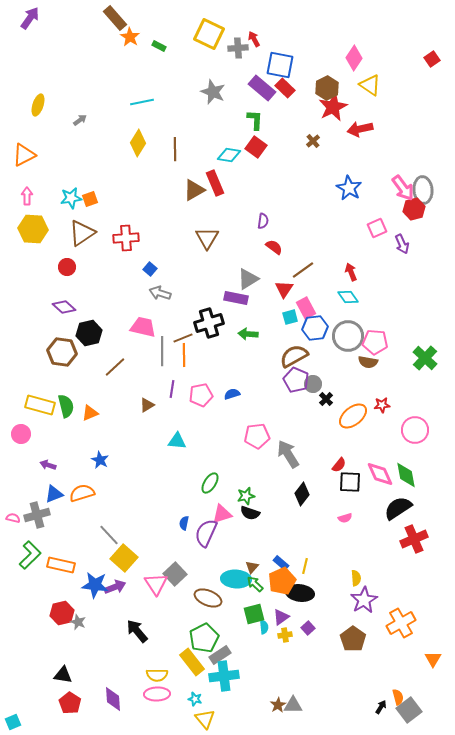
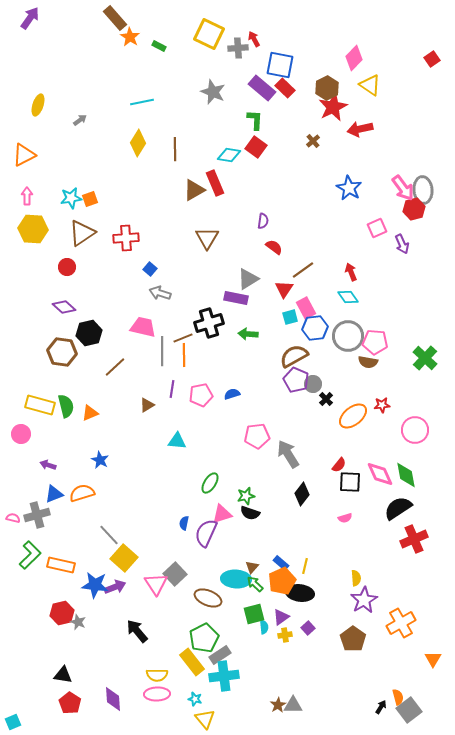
pink diamond at (354, 58): rotated 10 degrees clockwise
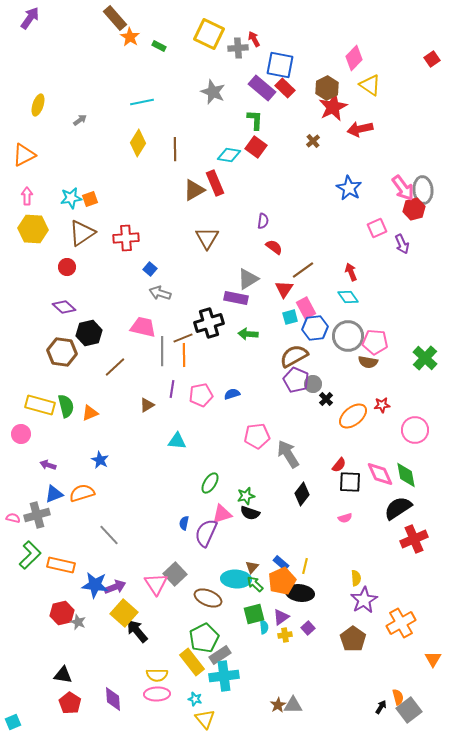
yellow square at (124, 558): moved 55 px down
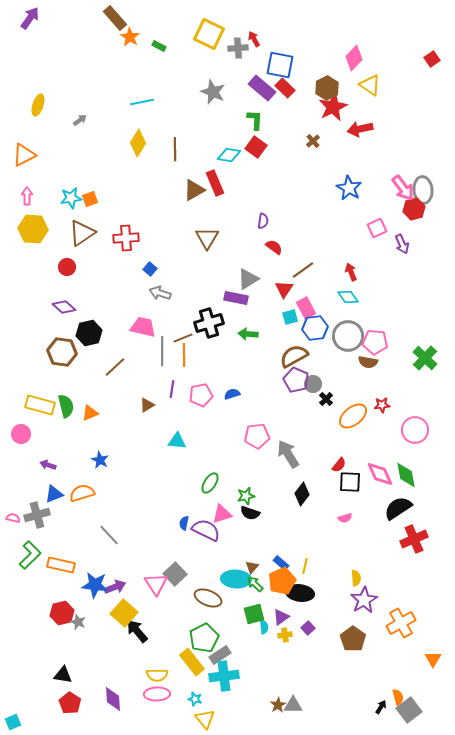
purple semicircle at (206, 533): moved 3 px up; rotated 92 degrees clockwise
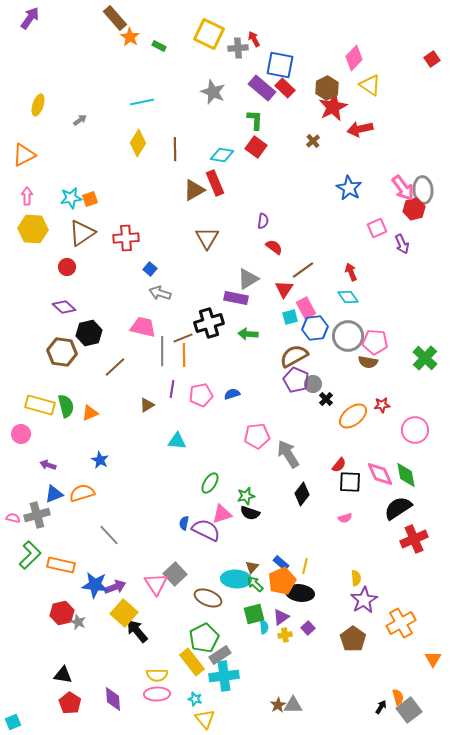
cyan diamond at (229, 155): moved 7 px left
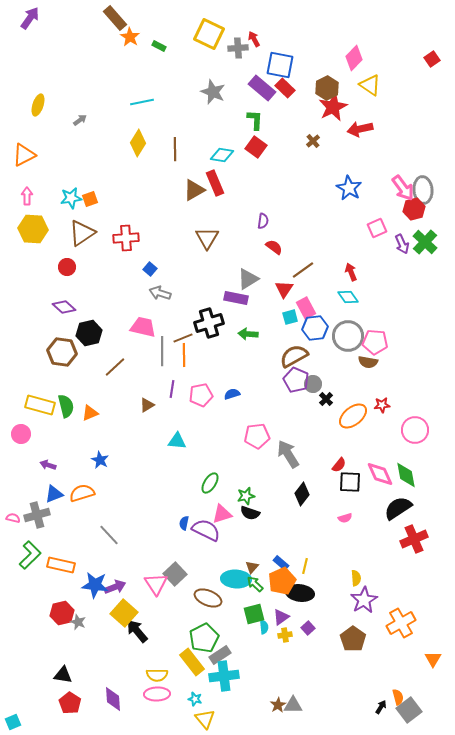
green cross at (425, 358): moved 116 px up
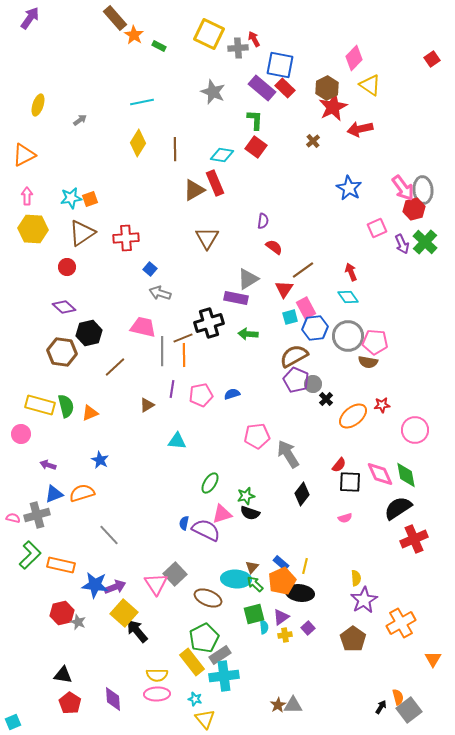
orange star at (130, 37): moved 4 px right, 2 px up
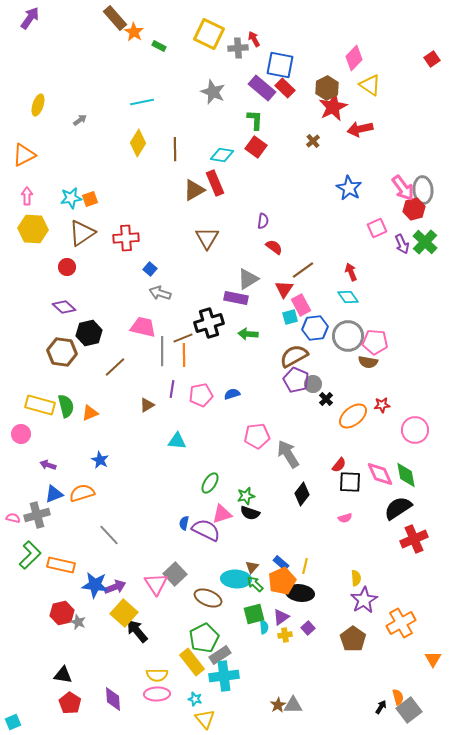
orange star at (134, 35): moved 3 px up
pink rectangle at (306, 308): moved 5 px left, 3 px up
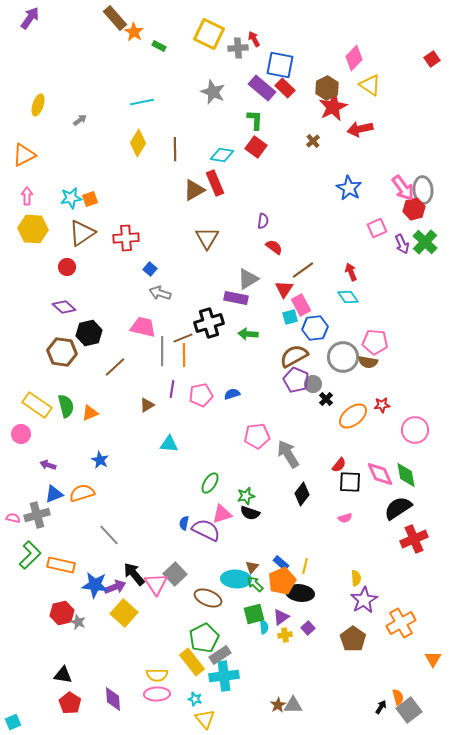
gray circle at (348, 336): moved 5 px left, 21 px down
yellow rectangle at (40, 405): moved 3 px left; rotated 20 degrees clockwise
cyan triangle at (177, 441): moved 8 px left, 3 px down
black arrow at (137, 631): moved 3 px left, 57 px up
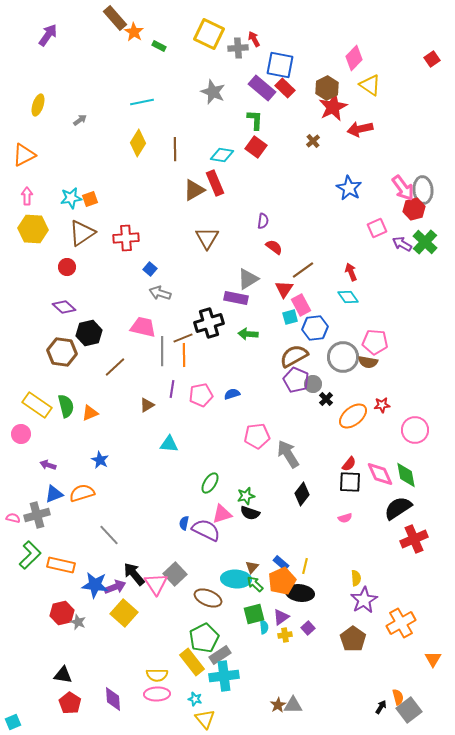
purple arrow at (30, 18): moved 18 px right, 17 px down
purple arrow at (402, 244): rotated 144 degrees clockwise
red semicircle at (339, 465): moved 10 px right, 1 px up
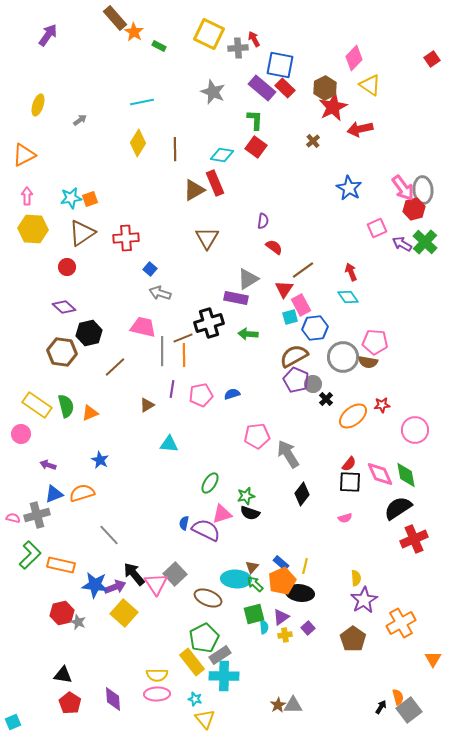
brown hexagon at (327, 88): moved 2 px left
cyan cross at (224, 676): rotated 8 degrees clockwise
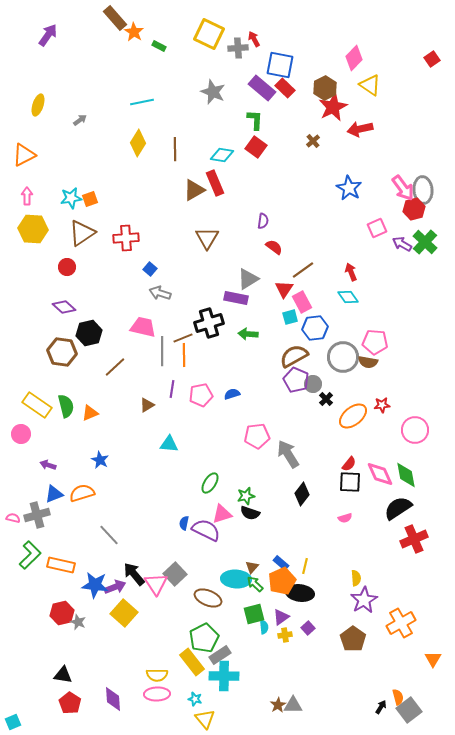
pink rectangle at (301, 305): moved 1 px right, 3 px up
